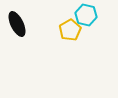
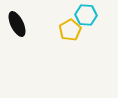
cyan hexagon: rotated 10 degrees counterclockwise
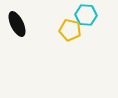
yellow pentagon: rotated 30 degrees counterclockwise
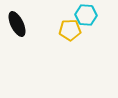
yellow pentagon: rotated 15 degrees counterclockwise
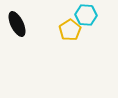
yellow pentagon: rotated 30 degrees counterclockwise
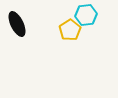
cyan hexagon: rotated 10 degrees counterclockwise
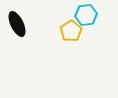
yellow pentagon: moved 1 px right, 1 px down
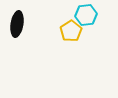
black ellipse: rotated 35 degrees clockwise
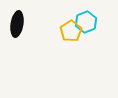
cyan hexagon: moved 7 px down; rotated 15 degrees counterclockwise
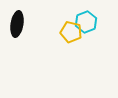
yellow pentagon: moved 1 px down; rotated 25 degrees counterclockwise
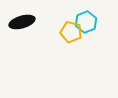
black ellipse: moved 5 px right, 2 px up; rotated 65 degrees clockwise
